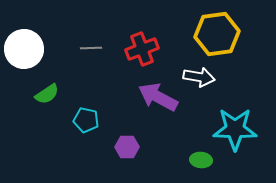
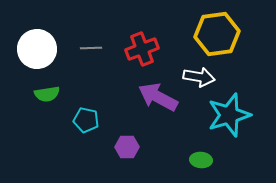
white circle: moved 13 px right
green semicircle: rotated 25 degrees clockwise
cyan star: moved 6 px left, 14 px up; rotated 18 degrees counterclockwise
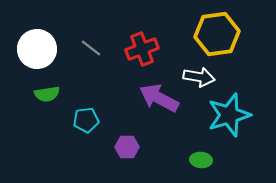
gray line: rotated 40 degrees clockwise
purple arrow: moved 1 px right, 1 px down
cyan pentagon: rotated 20 degrees counterclockwise
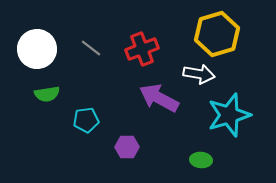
yellow hexagon: rotated 9 degrees counterclockwise
white arrow: moved 3 px up
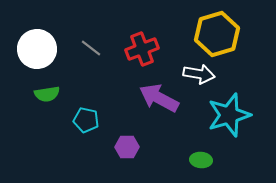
cyan pentagon: rotated 20 degrees clockwise
